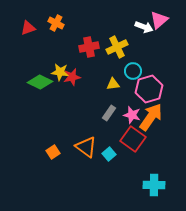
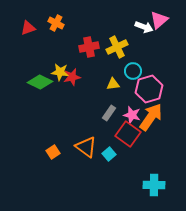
red square: moved 5 px left, 5 px up
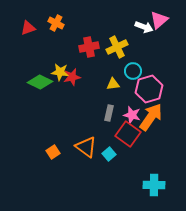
gray rectangle: rotated 21 degrees counterclockwise
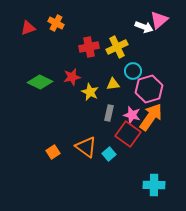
yellow star: moved 30 px right, 20 px down; rotated 18 degrees clockwise
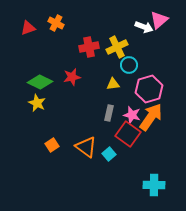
cyan circle: moved 4 px left, 6 px up
yellow star: moved 53 px left, 11 px down
orange square: moved 1 px left, 7 px up
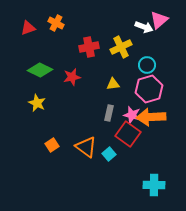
yellow cross: moved 4 px right
cyan circle: moved 18 px right
green diamond: moved 12 px up
orange arrow: rotated 128 degrees counterclockwise
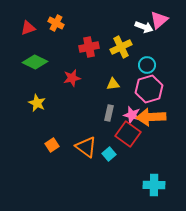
green diamond: moved 5 px left, 8 px up
red star: moved 1 px down
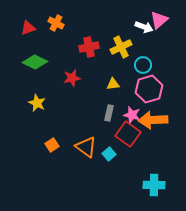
cyan circle: moved 4 px left
orange arrow: moved 2 px right, 3 px down
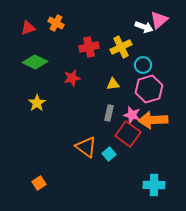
yellow star: rotated 12 degrees clockwise
orange square: moved 13 px left, 38 px down
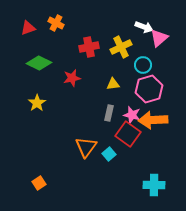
pink triangle: moved 18 px down
green diamond: moved 4 px right, 1 px down
orange triangle: rotated 30 degrees clockwise
